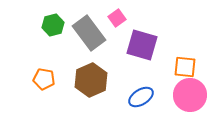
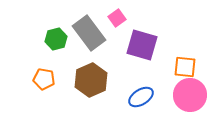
green hexagon: moved 3 px right, 14 px down
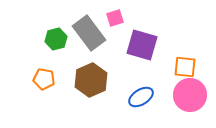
pink square: moved 2 px left; rotated 18 degrees clockwise
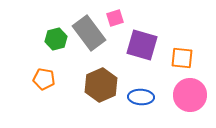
orange square: moved 3 px left, 9 px up
brown hexagon: moved 10 px right, 5 px down
blue ellipse: rotated 35 degrees clockwise
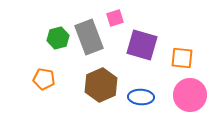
gray rectangle: moved 4 px down; rotated 16 degrees clockwise
green hexagon: moved 2 px right, 1 px up
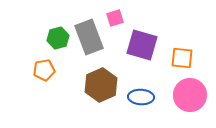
orange pentagon: moved 9 px up; rotated 20 degrees counterclockwise
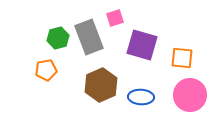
orange pentagon: moved 2 px right
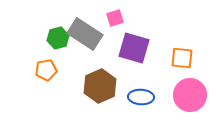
gray rectangle: moved 4 px left, 3 px up; rotated 36 degrees counterclockwise
purple square: moved 8 px left, 3 px down
brown hexagon: moved 1 px left, 1 px down
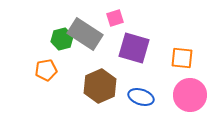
green hexagon: moved 4 px right, 1 px down
blue ellipse: rotated 15 degrees clockwise
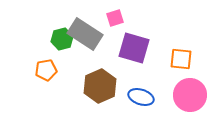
orange square: moved 1 px left, 1 px down
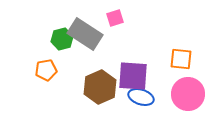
purple square: moved 1 px left, 28 px down; rotated 12 degrees counterclockwise
brown hexagon: moved 1 px down
pink circle: moved 2 px left, 1 px up
